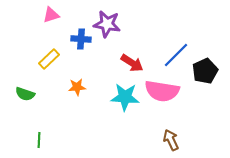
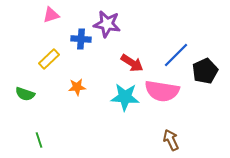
green line: rotated 21 degrees counterclockwise
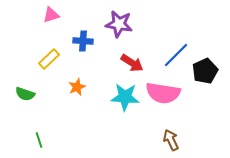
purple star: moved 12 px right
blue cross: moved 2 px right, 2 px down
orange star: rotated 18 degrees counterclockwise
pink semicircle: moved 1 px right, 2 px down
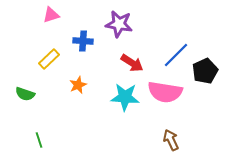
orange star: moved 1 px right, 2 px up
pink semicircle: moved 2 px right, 1 px up
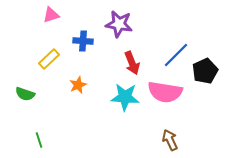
red arrow: rotated 35 degrees clockwise
brown arrow: moved 1 px left
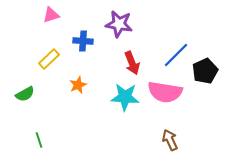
green semicircle: rotated 48 degrees counterclockwise
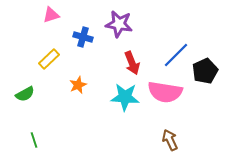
blue cross: moved 4 px up; rotated 12 degrees clockwise
green line: moved 5 px left
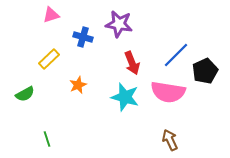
pink semicircle: moved 3 px right
cyan star: rotated 12 degrees clockwise
green line: moved 13 px right, 1 px up
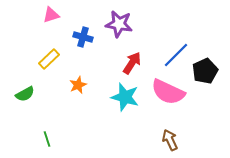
red arrow: rotated 125 degrees counterclockwise
pink semicircle: rotated 16 degrees clockwise
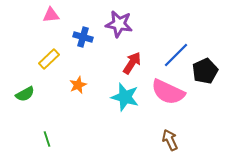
pink triangle: rotated 12 degrees clockwise
